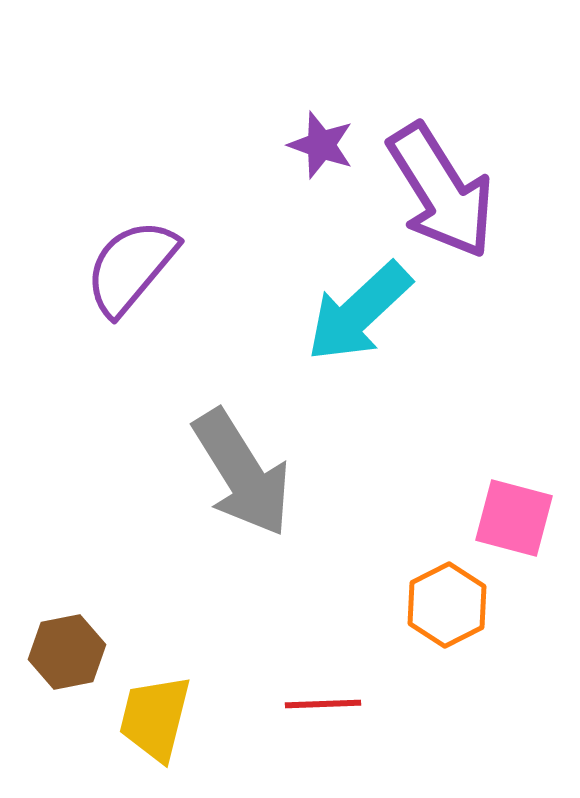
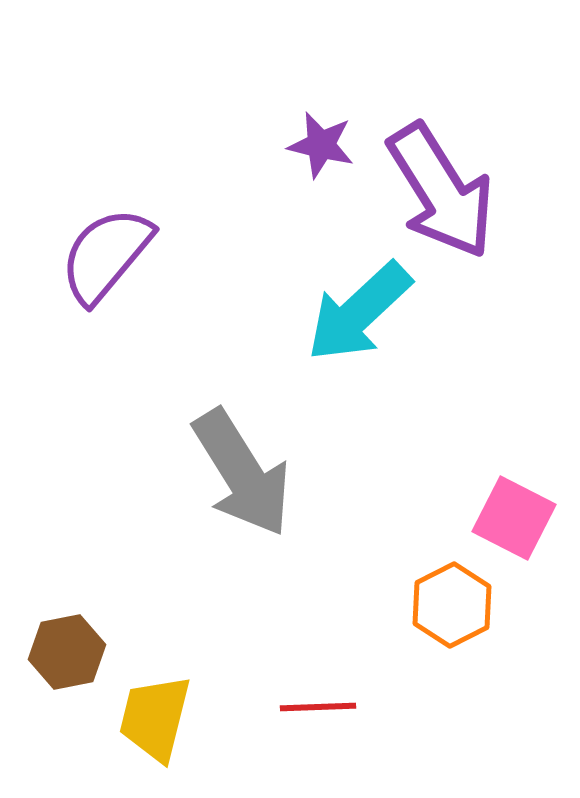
purple star: rotated 6 degrees counterclockwise
purple semicircle: moved 25 px left, 12 px up
pink square: rotated 12 degrees clockwise
orange hexagon: moved 5 px right
red line: moved 5 px left, 3 px down
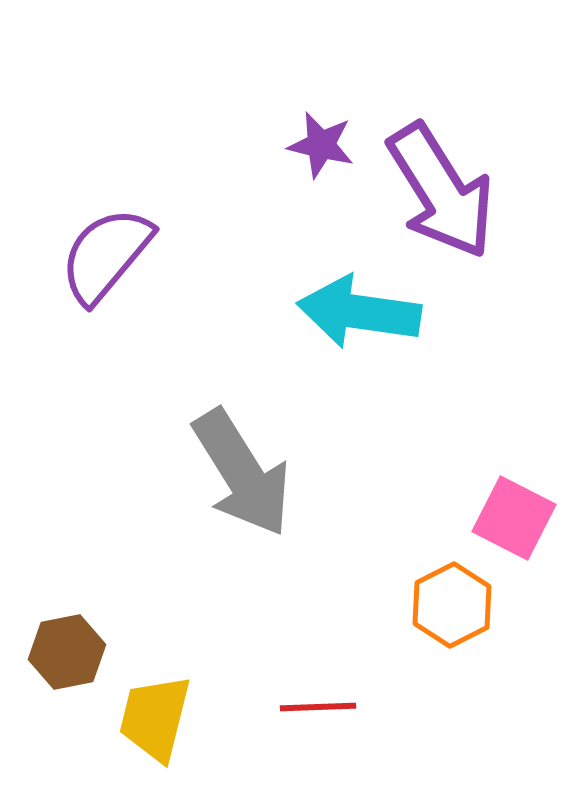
cyan arrow: rotated 51 degrees clockwise
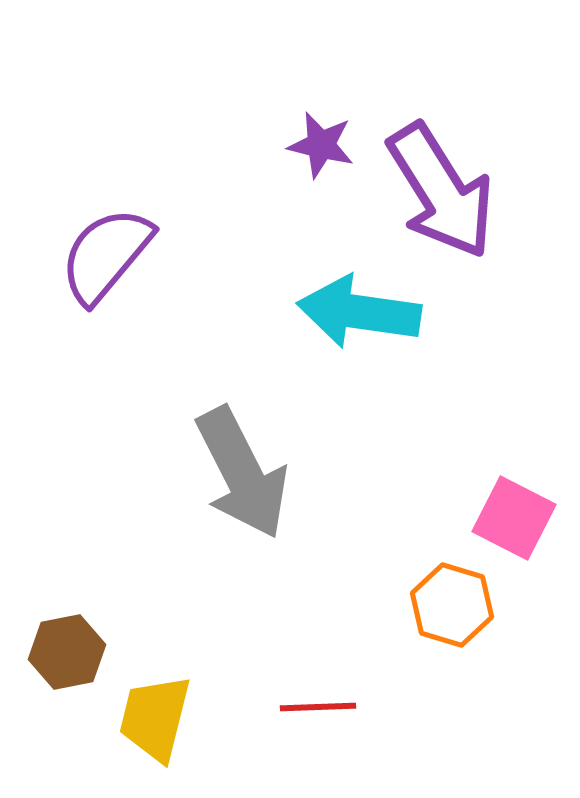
gray arrow: rotated 5 degrees clockwise
orange hexagon: rotated 16 degrees counterclockwise
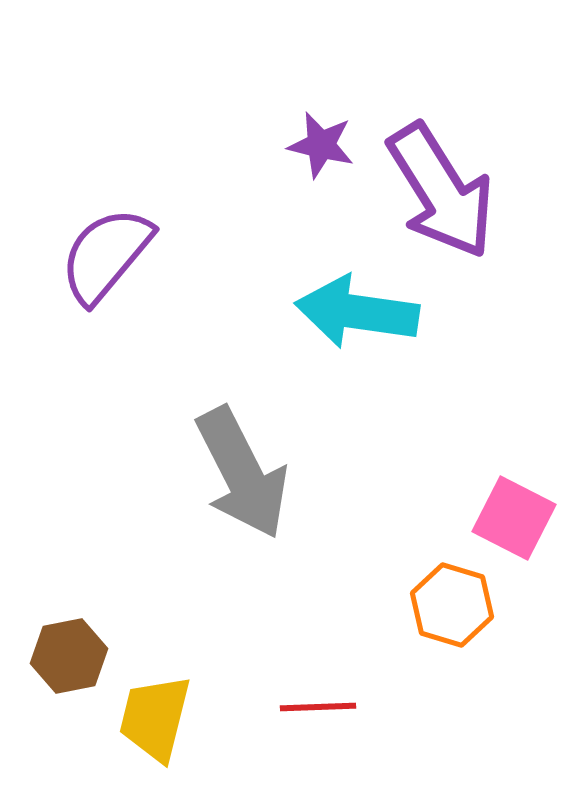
cyan arrow: moved 2 px left
brown hexagon: moved 2 px right, 4 px down
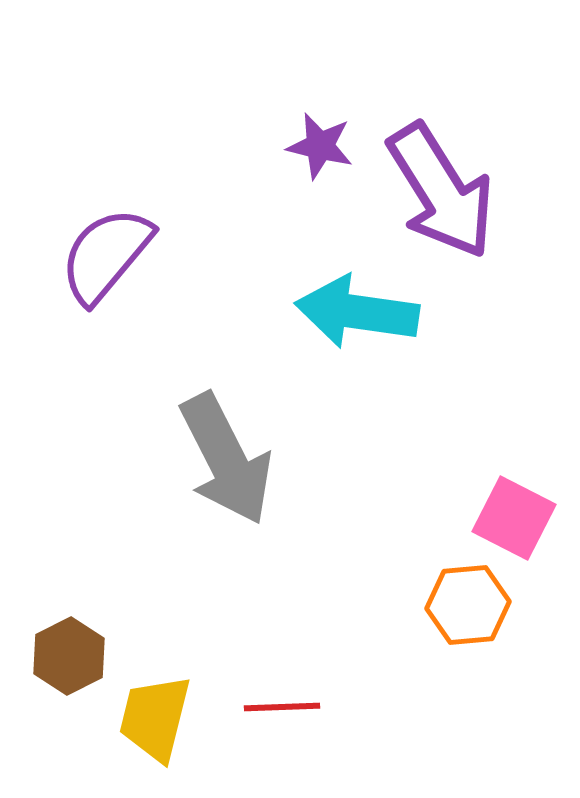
purple star: moved 1 px left, 1 px down
gray arrow: moved 16 px left, 14 px up
orange hexagon: moved 16 px right; rotated 22 degrees counterclockwise
brown hexagon: rotated 16 degrees counterclockwise
red line: moved 36 px left
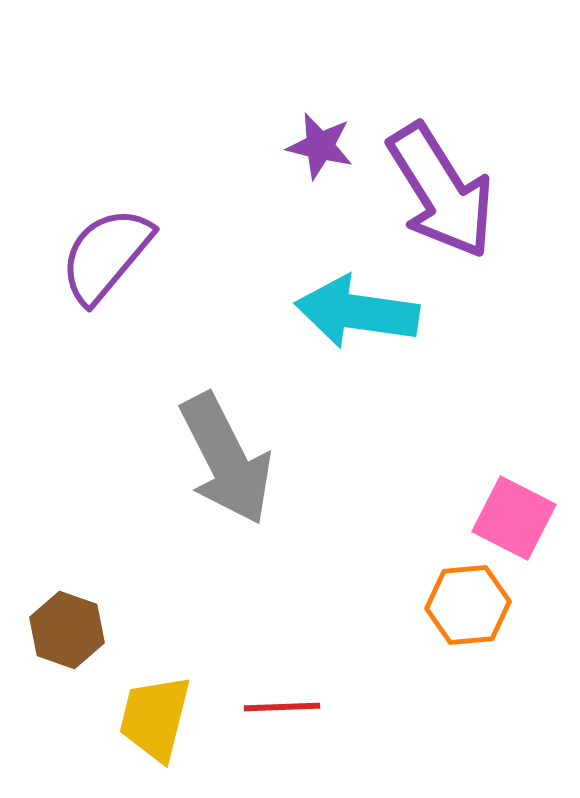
brown hexagon: moved 2 px left, 26 px up; rotated 14 degrees counterclockwise
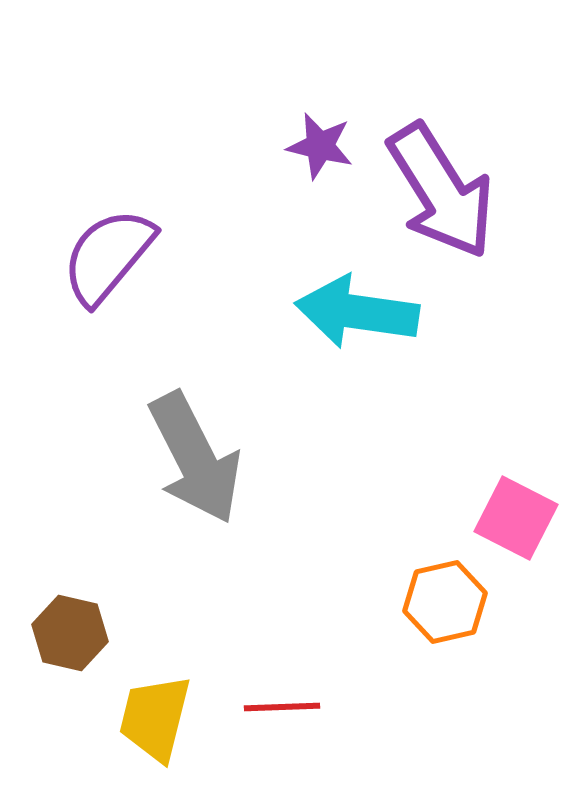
purple semicircle: moved 2 px right, 1 px down
gray arrow: moved 31 px left, 1 px up
pink square: moved 2 px right
orange hexagon: moved 23 px left, 3 px up; rotated 8 degrees counterclockwise
brown hexagon: moved 3 px right, 3 px down; rotated 6 degrees counterclockwise
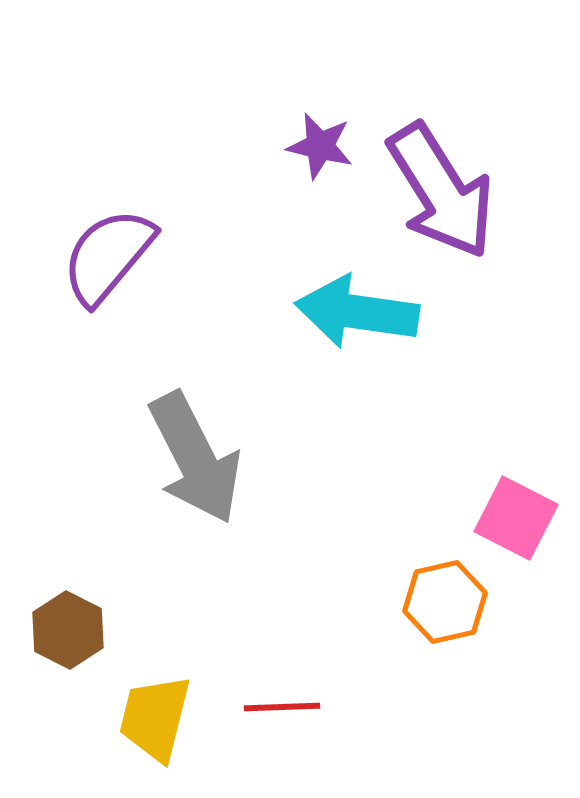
brown hexagon: moved 2 px left, 3 px up; rotated 14 degrees clockwise
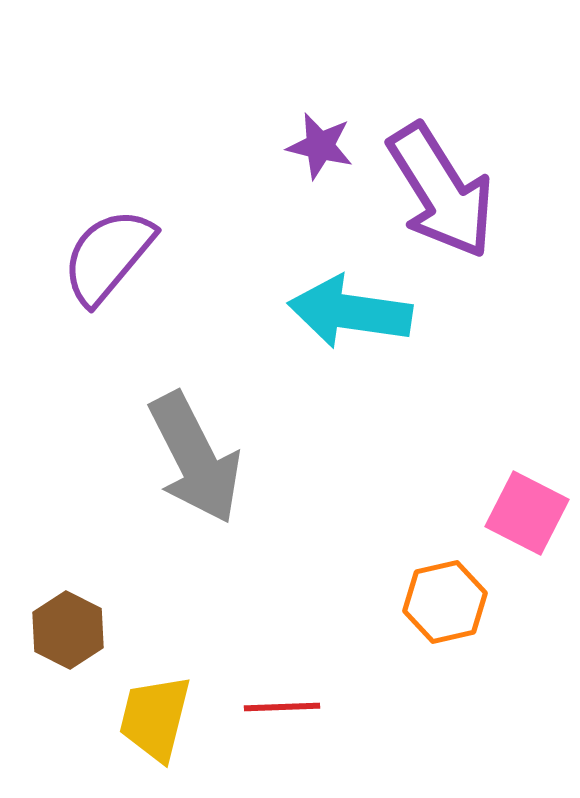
cyan arrow: moved 7 px left
pink square: moved 11 px right, 5 px up
